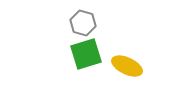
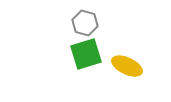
gray hexagon: moved 2 px right
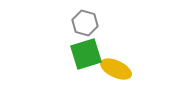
yellow ellipse: moved 11 px left, 3 px down
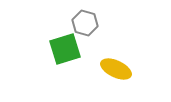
green square: moved 21 px left, 5 px up
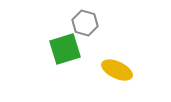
yellow ellipse: moved 1 px right, 1 px down
